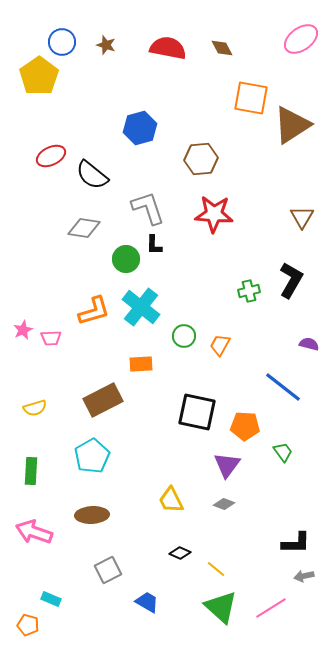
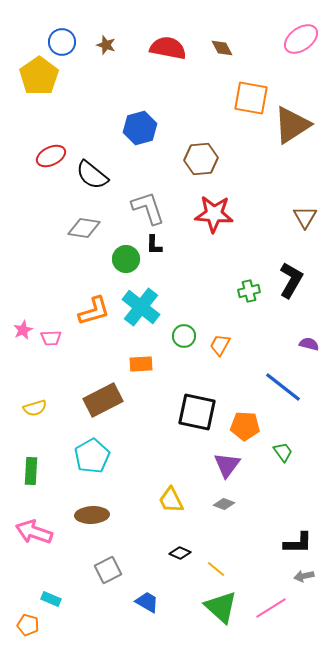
brown triangle at (302, 217): moved 3 px right
black L-shape at (296, 543): moved 2 px right
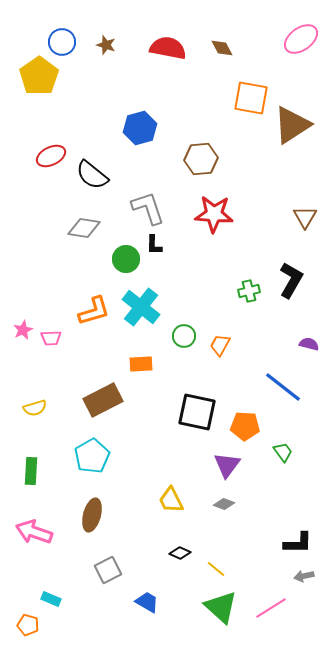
brown ellipse at (92, 515): rotated 72 degrees counterclockwise
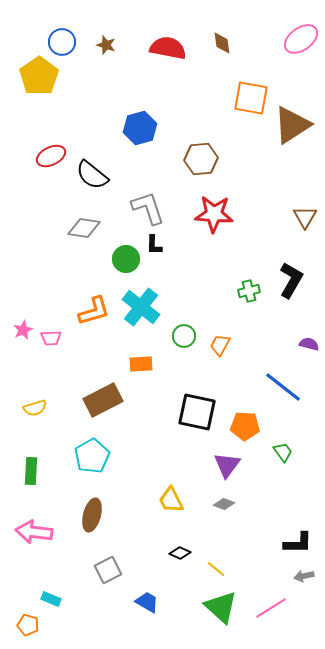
brown diamond at (222, 48): moved 5 px up; rotated 20 degrees clockwise
pink arrow at (34, 532): rotated 12 degrees counterclockwise
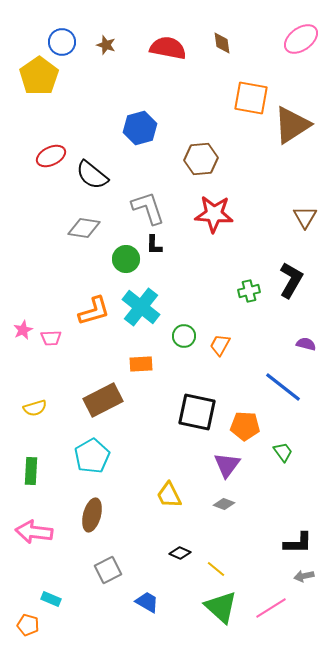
purple semicircle at (309, 344): moved 3 px left
yellow trapezoid at (171, 500): moved 2 px left, 5 px up
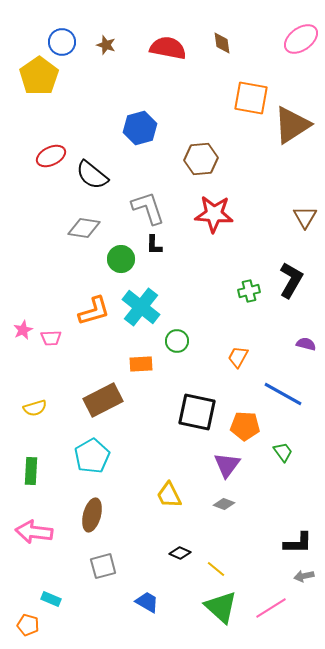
green circle at (126, 259): moved 5 px left
green circle at (184, 336): moved 7 px left, 5 px down
orange trapezoid at (220, 345): moved 18 px right, 12 px down
blue line at (283, 387): moved 7 px down; rotated 9 degrees counterclockwise
gray square at (108, 570): moved 5 px left, 4 px up; rotated 12 degrees clockwise
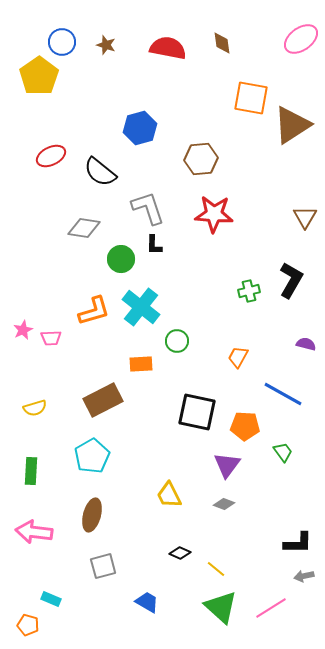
black semicircle at (92, 175): moved 8 px right, 3 px up
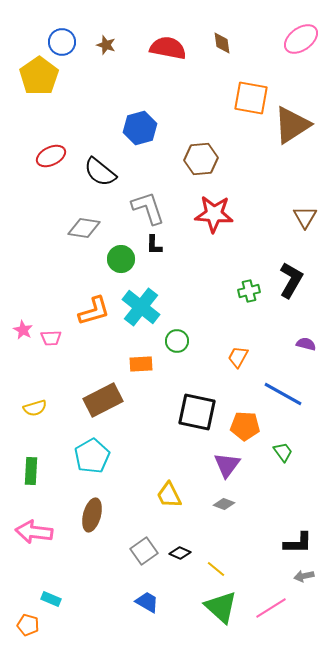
pink star at (23, 330): rotated 18 degrees counterclockwise
gray square at (103, 566): moved 41 px right, 15 px up; rotated 20 degrees counterclockwise
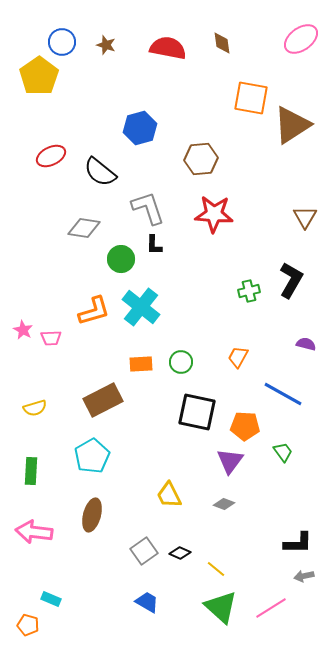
green circle at (177, 341): moved 4 px right, 21 px down
purple triangle at (227, 465): moved 3 px right, 4 px up
